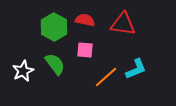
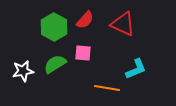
red semicircle: rotated 120 degrees clockwise
red triangle: rotated 16 degrees clockwise
pink square: moved 2 px left, 3 px down
green semicircle: rotated 85 degrees counterclockwise
white star: rotated 15 degrees clockwise
orange line: moved 1 px right, 11 px down; rotated 50 degrees clockwise
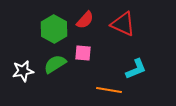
green hexagon: moved 2 px down
orange line: moved 2 px right, 2 px down
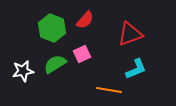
red triangle: moved 7 px right, 10 px down; rotated 44 degrees counterclockwise
green hexagon: moved 2 px left, 1 px up; rotated 8 degrees counterclockwise
pink square: moved 1 px left, 1 px down; rotated 30 degrees counterclockwise
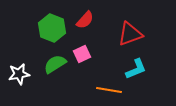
white star: moved 4 px left, 3 px down
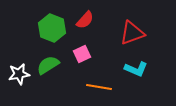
red triangle: moved 2 px right, 1 px up
green semicircle: moved 7 px left, 1 px down
cyan L-shape: rotated 45 degrees clockwise
orange line: moved 10 px left, 3 px up
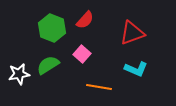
pink square: rotated 24 degrees counterclockwise
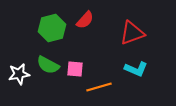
green hexagon: rotated 24 degrees clockwise
pink square: moved 7 px left, 15 px down; rotated 36 degrees counterclockwise
green semicircle: rotated 120 degrees counterclockwise
orange line: rotated 25 degrees counterclockwise
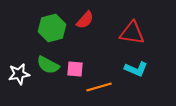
red triangle: rotated 28 degrees clockwise
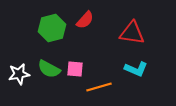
green semicircle: moved 1 px right, 4 px down
